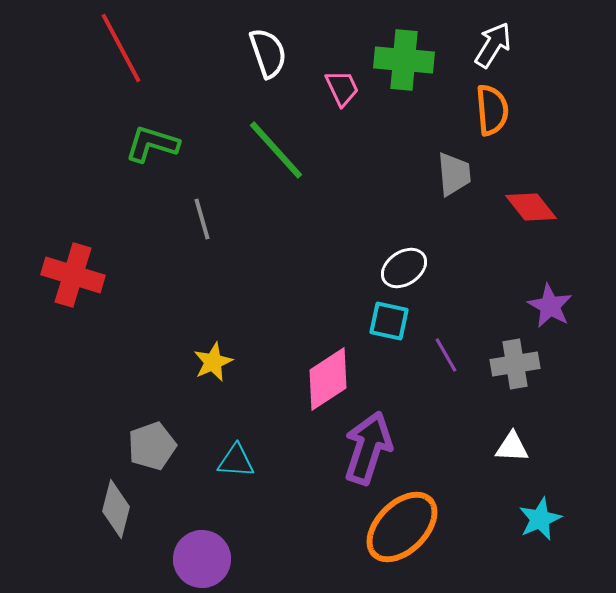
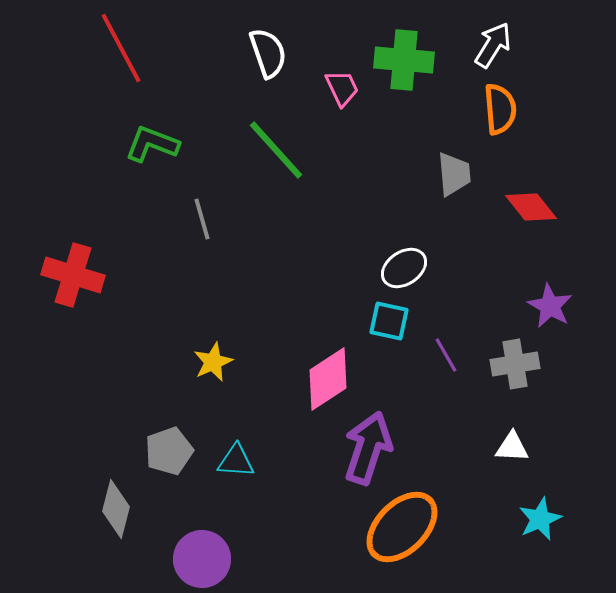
orange semicircle: moved 8 px right, 1 px up
green L-shape: rotated 4 degrees clockwise
gray pentagon: moved 17 px right, 5 px down
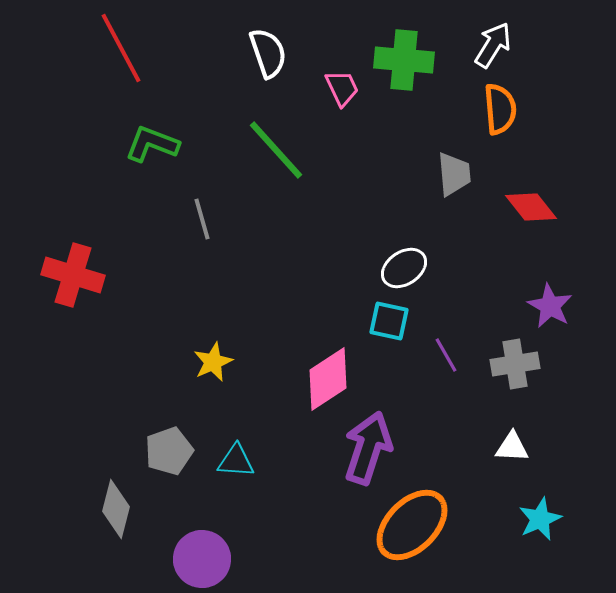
orange ellipse: moved 10 px right, 2 px up
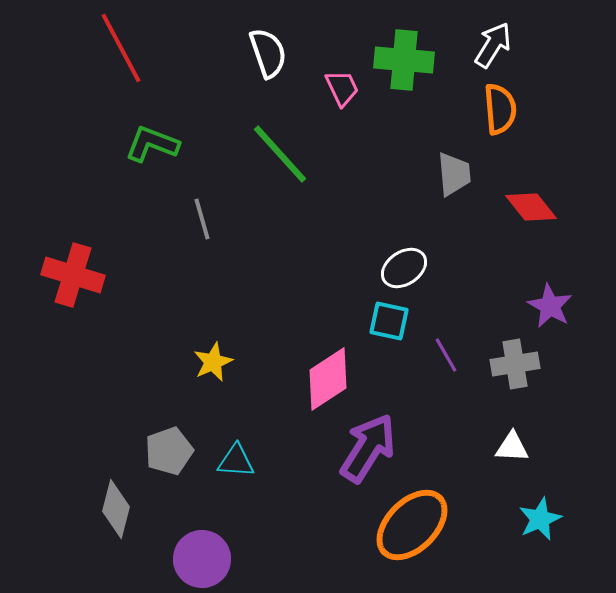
green line: moved 4 px right, 4 px down
purple arrow: rotated 14 degrees clockwise
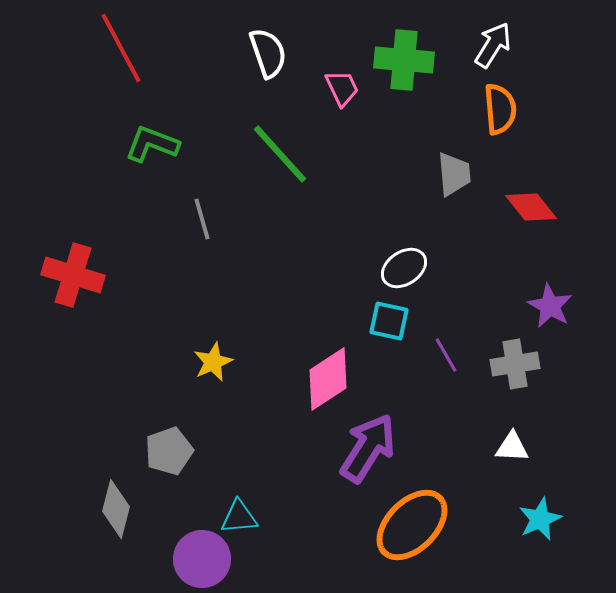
cyan triangle: moved 3 px right, 56 px down; rotated 9 degrees counterclockwise
